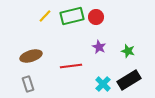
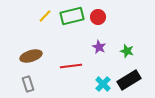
red circle: moved 2 px right
green star: moved 1 px left
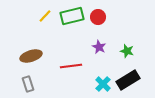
black rectangle: moved 1 px left
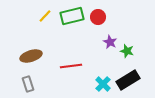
purple star: moved 11 px right, 5 px up
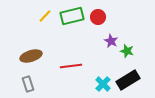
purple star: moved 1 px right, 1 px up
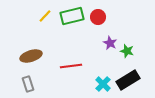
purple star: moved 1 px left, 2 px down
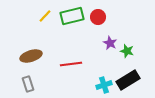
red line: moved 2 px up
cyan cross: moved 1 px right, 1 px down; rotated 28 degrees clockwise
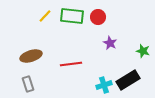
green rectangle: rotated 20 degrees clockwise
green star: moved 16 px right
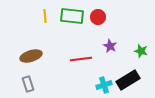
yellow line: rotated 48 degrees counterclockwise
purple star: moved 3 px down
green star: moved 2 px left
red line: moved 10 px right, 5 px up
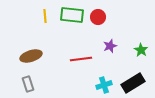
green rectangle: moved 1 px up
purple star: rotated 24 degrees clockwise
green star: moved 1 px up; rotated 16 degrees clockwise
black rectangle: moved 5 px right, 3 px down
